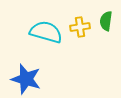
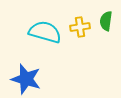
cyan semicircle: moved 1 px left
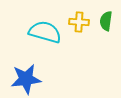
yellow cross: moved 1 px left, 5 px up; rotated 12 degrees clockwise
blue star: rotated 24 degrees counterclockwise
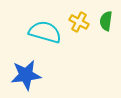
yellow cross: rotated 24 degrees clockwise
blue star: moved 4 px up
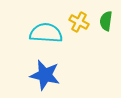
cyan semicircle: moved 1 px right, 1 px down; rotated 12 degrees counterclockwise
blue star: moved 19 px right; rotated 20 degrees clockwise
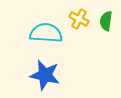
yellow cross: moved 3 px up
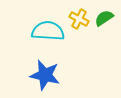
green semicircle: moved 2 px left, 3 px up; rotated 48 degrees clockwise
cyan semicircle: moved 2 px right, 2 px up
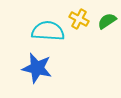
green semicircle: moved 3 px right, 3 px down
blue star: moved 8 px left, 7 px up
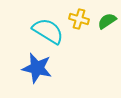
yellow cross: rotated 12 degrees counterclockwise
cyan semicircle: rotated 28 degrees clockwise
